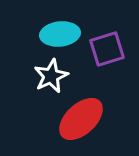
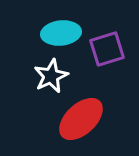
cyan ellipse: moved 1 px right, 1 px up
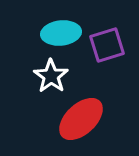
purple square: moved 4 px up
white star: rotated 12 degrees counterclockwise
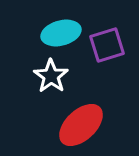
cyan ellipse: rotated 9 degrees counterclockwise
red ellipse: moved 6 px down
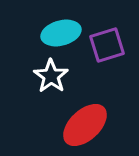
red ellipse: moved 4 px right
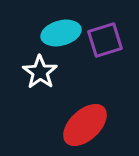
purple square: moved 2 px left, 5 px up
white star: moved 11 px left, 4 px up
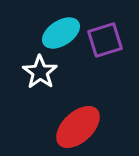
cyan ellipse: rotated 18 degrees counterclockwise
red ellipse: moved 7 px left, 2 px down
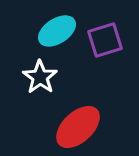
cyan ellipse: moved 4 px left, 2 px up
white star: moved 5 px down
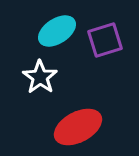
red ellipse: rotated 15 degrees clockwise
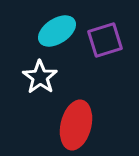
red ellipse: moved 2 px left, 2 px up; rotated 48 degrees counterclockwise
